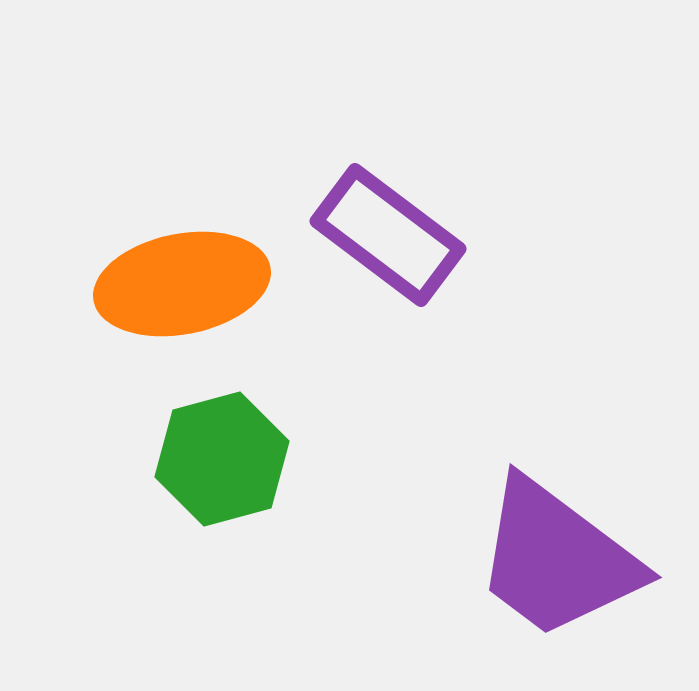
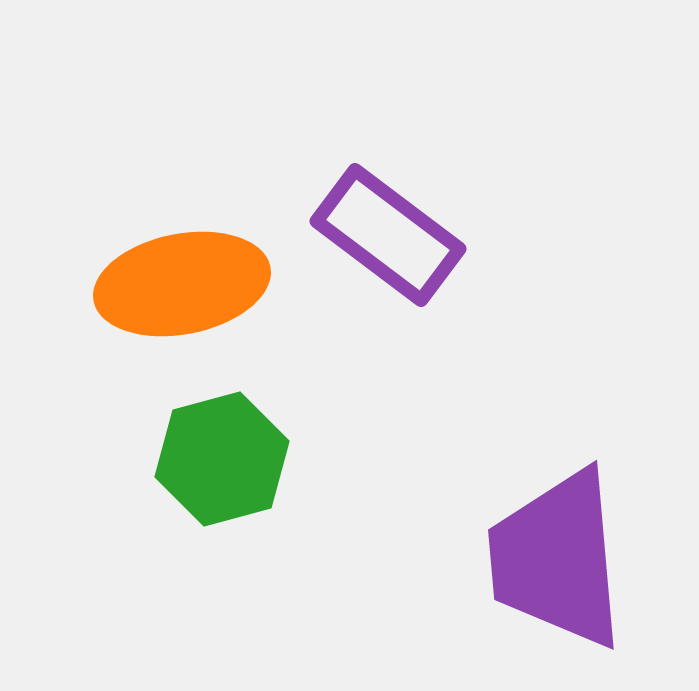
purple trapezoid: rotated 48 degrees clockwise
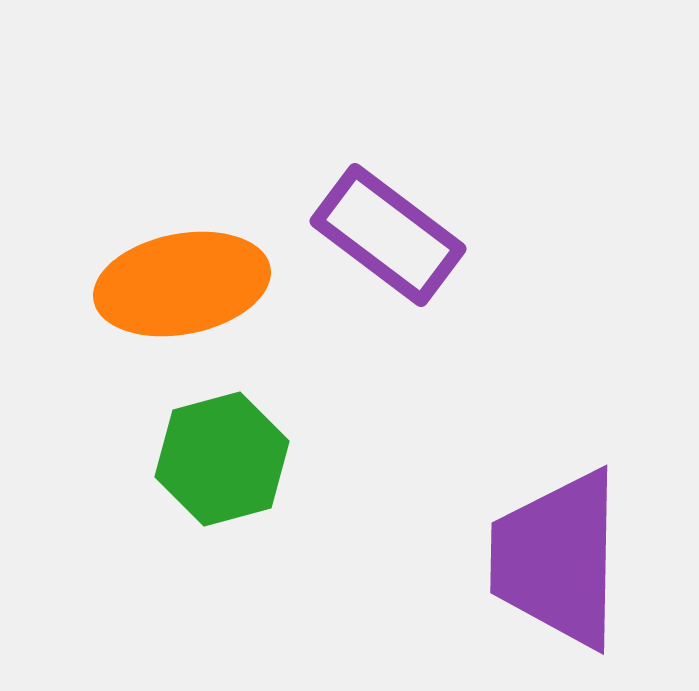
purple trapezoid: rotated 6 degrees clockwise
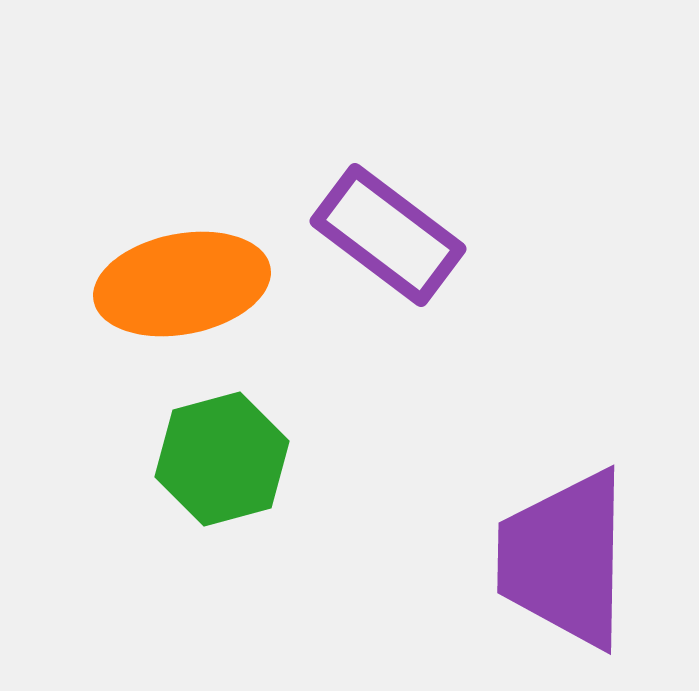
purple trapezoid: moved 7 px right
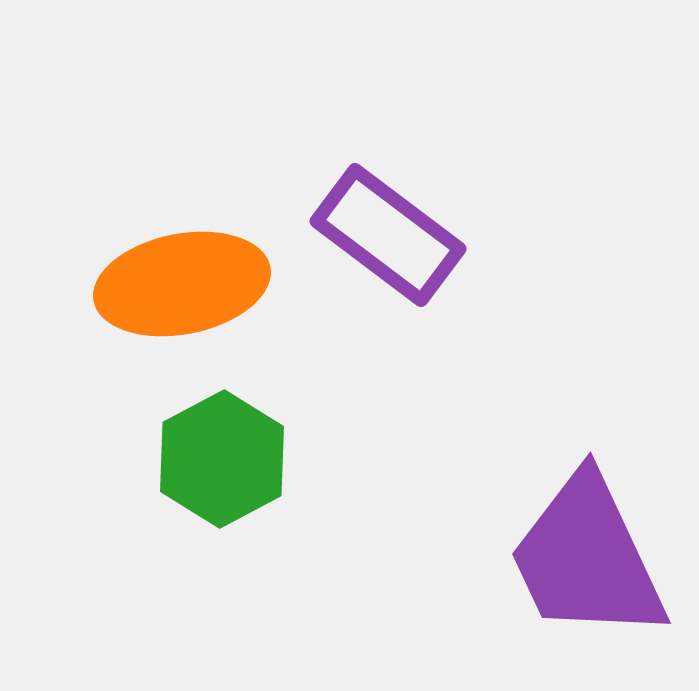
green hexagon: rotated 13 degrees counterclockwise
purple trapezoid: moved 23 px right, 1 px up; rotated 26 degrees counterclockwise
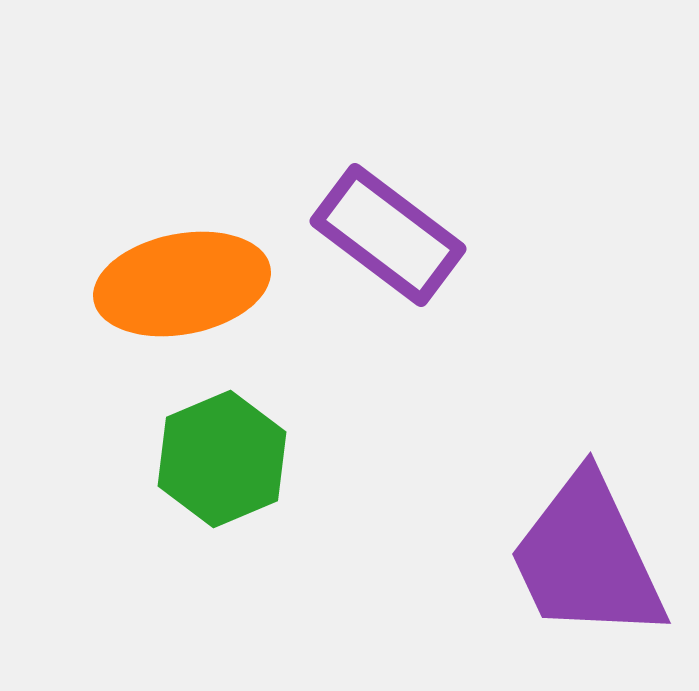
green hexagon: rotated 5 degrees clockwise
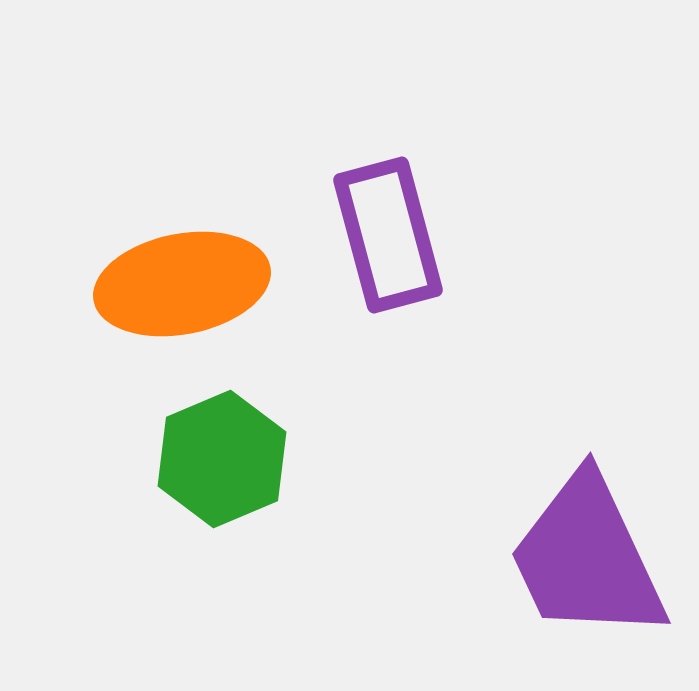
purple rectangle: rotated 38 degrees clockwise
